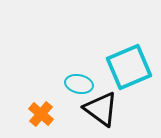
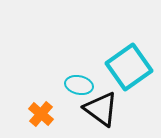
cyan square: rotated 12 degrees counterclockwise
cyan ellipse: moved 1 px down
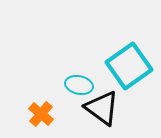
cyan square: moved 1 px up
black triangle: moved 1 px right, 1 px up
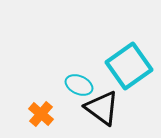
cyan ellipse: rotated 12 degrees clockwise
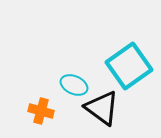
cyan ellipse: moved 5 px left
orange cross: moved 3 px up; rotated 25 degrees counterclockwise
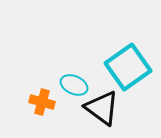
cyan square: moved 1 px left, 1 px down
orange cross: moved 1 px right, 9 px up
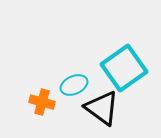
cyan square: moved 4 px left, 1 px down
cyan ellipse: rotated 48 degrees counterclockwise
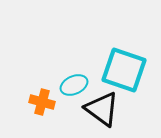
cyan square: moved 2 px down; rotated 36 degrees counterclockwise
black triangle: moved 1 px down
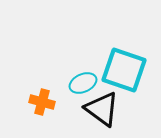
cyan ellipse: moved 9 px right, 2 px up
